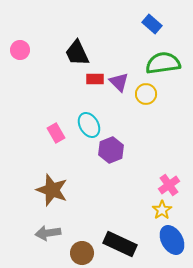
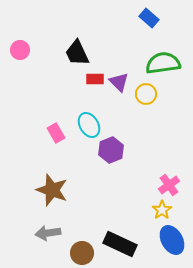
blue rectangle: moved 3 px left, 6 px up
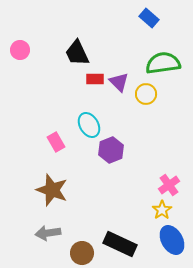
pink rectangle: moved 9 px down
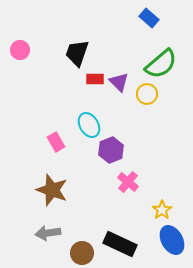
black trapezoid: rotated 44 degrees clockwise
green semicircle: moved 2 px left, 1 px down; rotated 148 degrees clockwise
yellow circle: moved 1 px right
pink cross: moved 41 px left, 3 px up; rotated 15 degrees counterclockwise
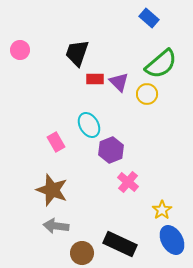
gray arrow: moved 8 px right, 7 px up; rotated 15 degrees clockwise
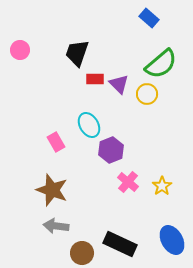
purple triangle: moved 2 px down
yellow star: moved 24 px up
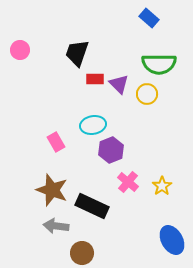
green semicircle: moved 2 px left; rotated 40 degrees clockwise
cyan ellipse: moved 4 px right; rotated 70 degrees counterclockwise
black rectangle: moved 28 px left, 38 px up
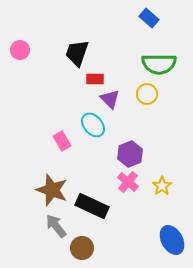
purple triangle: moved 9 px left, 15 px down
cyan ellipse: rotated 60 degrees clockwise
pink rectangle: moved 6 px right, 1 px up
purple hexagon: moved 19 px right, 4 px down
gray arrow: rotated 45 degrees clockwise
brown circle: moved 5 px up
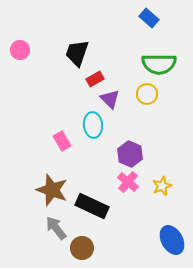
red rectangle: rotated 30 degrees counterclockwise
cyan ellipse: rotated 35 degrees clockwise
purple hexagon: rotated 15 degrees counterclockwise
yellow star: rotated 12 degrees clockwise
gray arrow: moved 2 px down
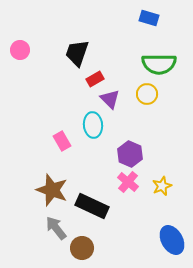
blue rectangle: rotated 24 degrees counterclockwise
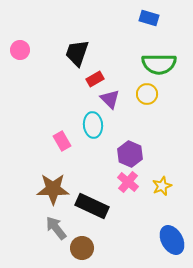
brown star: moved 1 px right, 1 px up; rotated 20 degrees counterclockwise
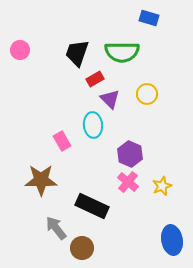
green semicircle: moved 37 px left, 12 px up
brown star: moved 12 px left, 9 px up
blue ellipse: rotated 20 degrees clockwise
